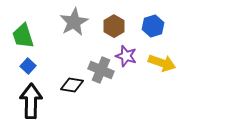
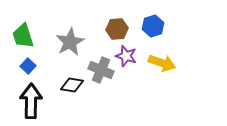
gray star: moved 4 px left, 20 px down
brown hexagon: moved 3 px right, 3 px down; rotated 25 degrees clockwise
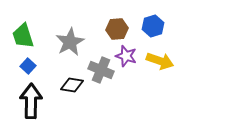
yellow arrow: moved 2 px left, 2 px up
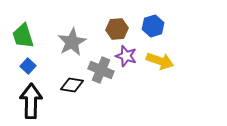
gray star: moved 2 px right
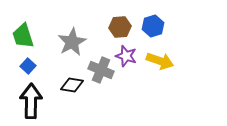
brown hexagon: moved 3 px right, 2 px up
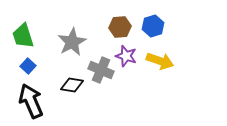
black arrow: rotated 24 degrees counterclockwise
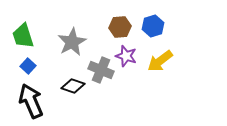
yellow arrow: rotated 124 degrees clockwise
black diamond: moved 1 px right, 1 px down; rotated 10 degrees clockwise
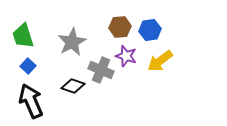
blue hexagon: moved 3 px left, 4 px down; rotated 10 degrees clockwise
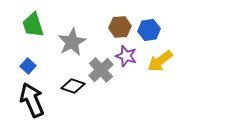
blue hexagon: moved 1 px left
green trapezoid: moved 10 px right, 11 px up
gray cross: rotated 25 degrees clockwise
black arrow: moved 1 px right, 1 px up
